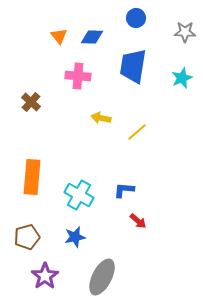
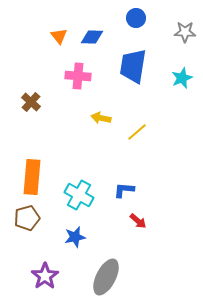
brown pentagon: moved 19 px up
gray ellipse: moved 4 px right
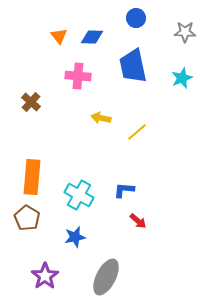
blue trapezoid: rotated 21 degrees counterclockwise
brown pentagon: rotated 25 degrees counterclockwise
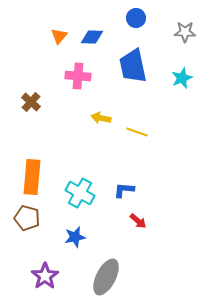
orange triangle: rotated 18 degrees clockwise
yellow line: rotated 60 degrees clockwise
cyan cross: moved 1 px right, 2 px up
brown pentagon: rotated 15 degrees counterclockwise
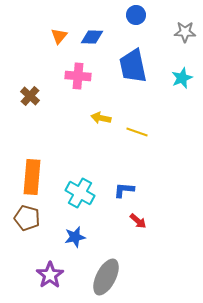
blue circle: moved 3 px up
brown cross: moved 1 px left, 6 px up
purple star: moved 5 px right, 1 px up
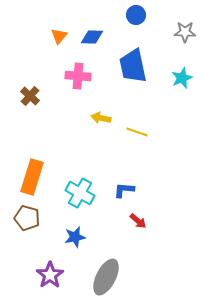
orange rectangle: rotated 12 degrees clockwise
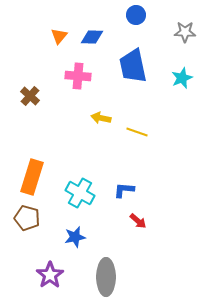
gray ellipse: rotated 27 degrees counterclockwise
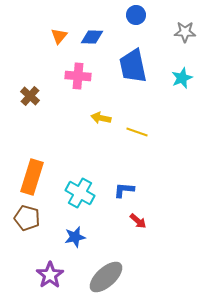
gray ellipse: rotated 48 degrees clockwise
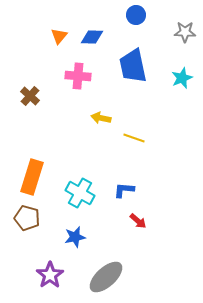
yellow line: moved 3 px left, 6 px down
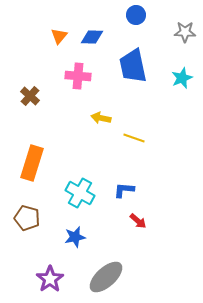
orange rectangle: moved 14 px up
purple star: moved 4 px down
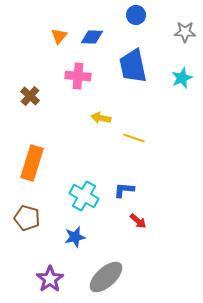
cyan cross: moved 4 px right, 3 px down
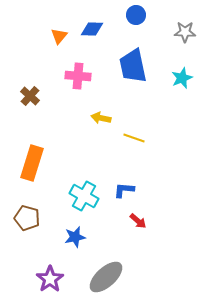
blue diamond: moved 8 px up
